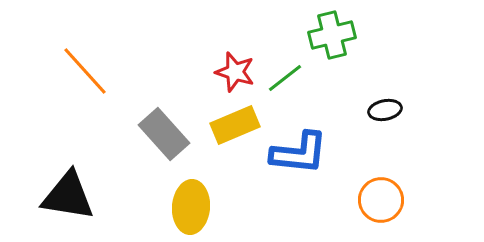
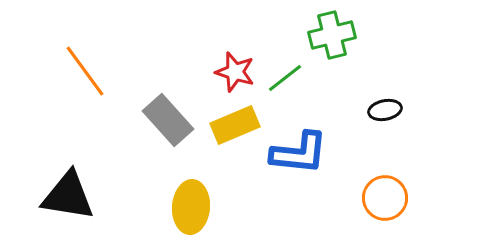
orange line: rotated 6 degrees clockwise
gray rectangle: moved 4 px right, 14 px up
orange circle: moved 4 px right, 2 px up
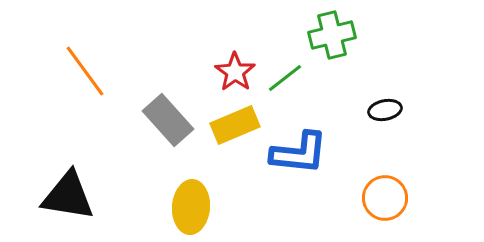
red star: rotated 18 degrees clockwise
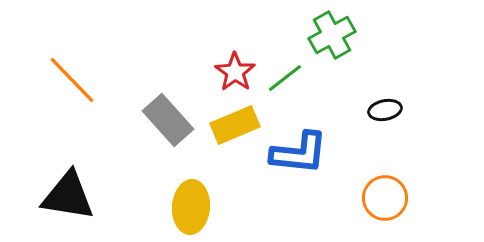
green cross: rotated 15 degrees counterclockwise
orange line: moved 13 px left, 9 px down; rotated 8 degrees counterclockwise
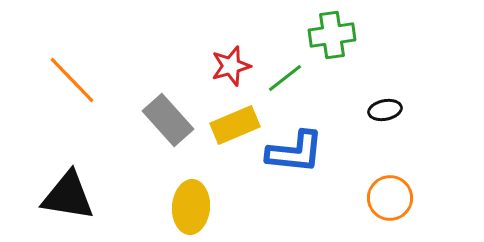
green cross: rotated 21 degrees clockwise
red star: moved 4 px left, 6 px up; rotated 21 degrees clockwise
blue L-shape: moved 4 px left, 1 px up
orange circle: moved 5 px right
